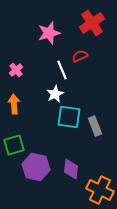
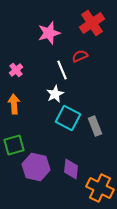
cyan square: moved 1 px left, 1 px down; rotated 20 degrees clockwise
orange cross: moved 2 px up
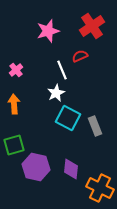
red cross: moved 3 px down
pink star: moved 1 px left, 2 px up
white star: moved 1 px right, 1 px up
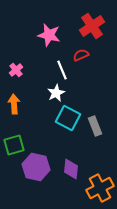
pink star: moved 1 px right, 4 px down; rotated 30 degrees clockwise
red semicircle: moved 1 px right, 1 px up
orange cross: rotated 36 degrees clockwise
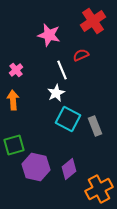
red cross: moved 1 px right, 5 px up
orange arrow: moved 1 px left, 4 px up
cyan square: moved 1 px down
purple diamond: moved 2 px left; rotated 45 degrees clockwise
orange cross: moved 1 px left, 1 px down
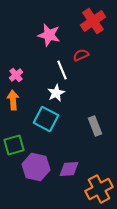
pink cross: moved 5 px down
cyan square: moved 22 px left
purple diamond: rotated 35 degrees clockwise
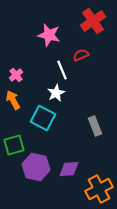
orange arrow: rotated 24 degrees counterclockwise
cyan square: moved 3 px left, 1 px up
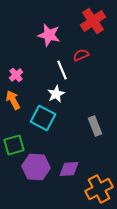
white star: moved 1 px down
purple hexagon: rotated 8 degrees counterclockwise
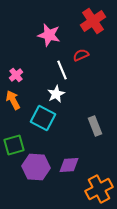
purple diamond: moved 4 px up
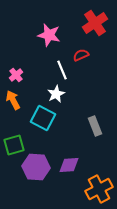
red cross: moved 2 px right, 2 px down
